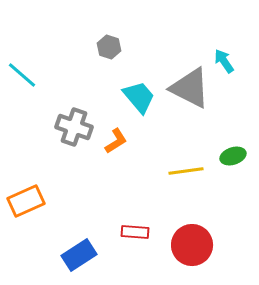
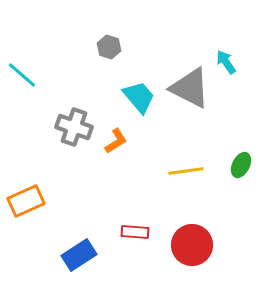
cyan arrow: moved 2 px right, 1 px down
green ellipse: moved 8 px right, 9 px down; rotated 45 degrees counterclockwise
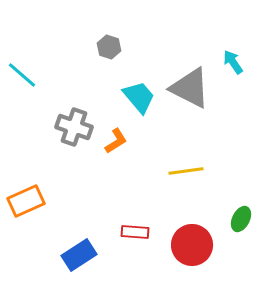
cyan arrow: moved 7 px right
green ellipse: moved 54 px down
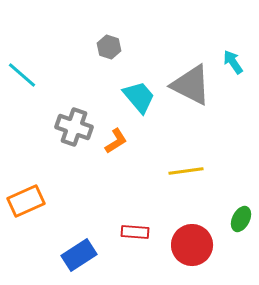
gray triangle: moved 1 px right, 3 px up
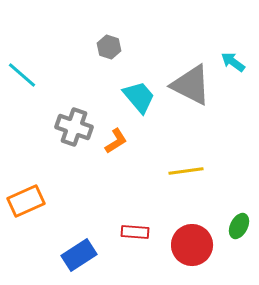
cyan arrow: rotated 20 degrees counterclockwise
green ellipse: moved 2 px left, 7 px down
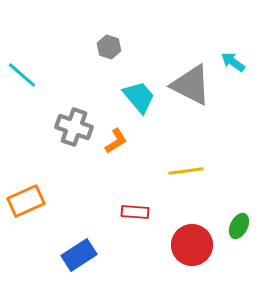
red rectangle: moved 20 px up
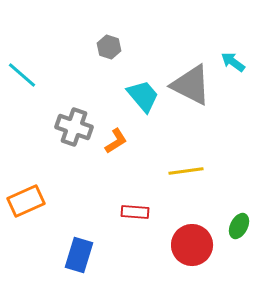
cyan trapezoid: moved 4 px right, 1 px up
blue rectangle: rotated 40 degrees counterclockwise
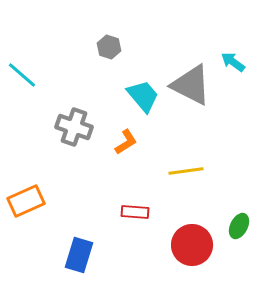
orange L-shape: moved 10 px right, 1 px down
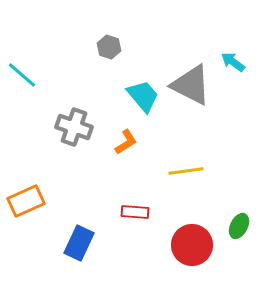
blue rectangle: moved 12 px up; rotated 8 degrees clockwise
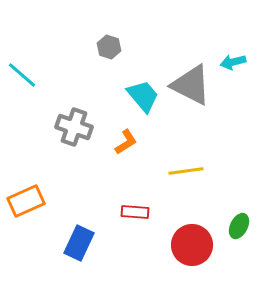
cyan arrow: rotated 50 degrees counterclockwise
